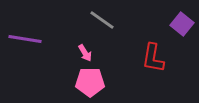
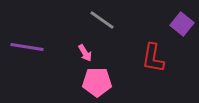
purple line: moved 2 px right, 8 px down
pink pentagon: moved 7 px right
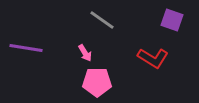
purple square: moved 10 px left, 4 px up; rotated 20 degrees counterclockwise
purple line: moved 1 px left, 1 px down
red L-shape: rotated 68 degrees counterclockwise
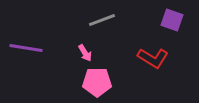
gray line: rotated 56 degrees counterclockwise
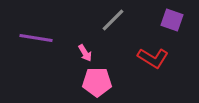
gray line: moved 11 px right; rotated 24 degrees counterclockwise
purple line: moved 10 px right, 10 px up
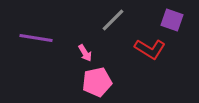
red L-shape: moved 3 px left, 9 px up
pink pentagon: rotated 12 degrees counterclockwise
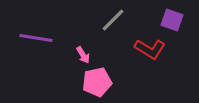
pink arrow: moved 2 px left, 2 px down
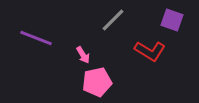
purple line: rotated 12 degrees clockwise
red L-shape: moved 2 px down
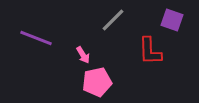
red L-shape: rotated 56 degrees clockwise
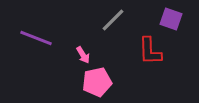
purple square: moved 1 px left, 1 px up
